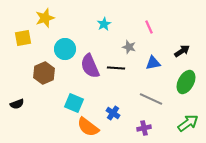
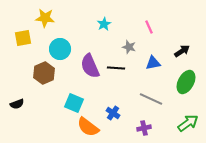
yellow star: rotated 24 degrees clockwise
cyan circle: moved 5 px left
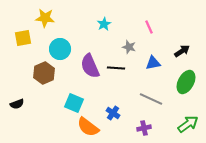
green arrow: moved 1 px down
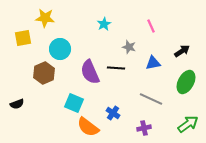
pink line: moved 2 px right, 1 px up
purple semicircle: moved 6 px down
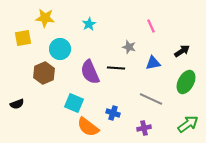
cyan star: moved 15 px left
blue cross: rotated 16 degrees counterclockwise
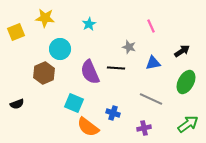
yellow square: moved 7 px left, 6 px up; rotated 12 degrees counterclockwise
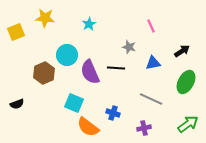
cyan circle: moved 7 px right, 6 px down
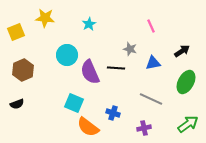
gray star: moved 1 px right, 2 px down
brown hexagon: moved 21 px left, 3 px up
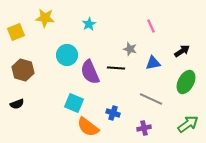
brown hexagon: rotated 20 degrees counterclockwise
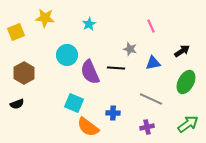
brown hexagon: moved 1 px right, 3 px down; rotated 15 degrees clockwise
blue cross: rotated 16 degrees counterclockwise
purple cross: moved 3 px right, 1 px up
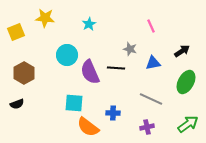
cyan square: rotated 18 degrees counterclockwise
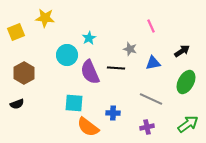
cyan star: moved 14 px down
